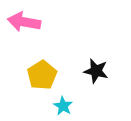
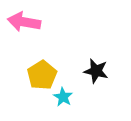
cyan star: moved 9 px up
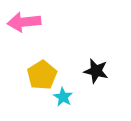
pink arrow: rotated 16 degrees counterclockwise
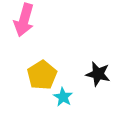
pink arrow: moved 2 px up; rotated 68 degrees counterclockwise
black star: moved 2 px right, 3 px down
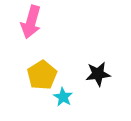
pink arrow: moved 7 px right, 2 px down
black star: rotated 20 degrees counterclockwise
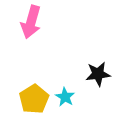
yellow pentagon: moved 8 px left, 24 px down
cyan star: moved 2 px right
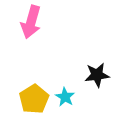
black star: moved 1 px left, 1 px down
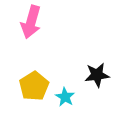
yellow pentagon: moved 13 px up
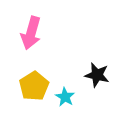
pink arrow: moved 11 px down
black star: rotated 20 degrees clockwise
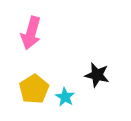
yellow pentagon: moved 3 px down
